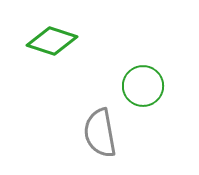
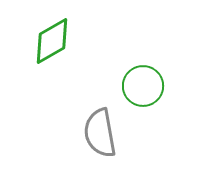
green diamond: rotated 48 degrees counterclockwise
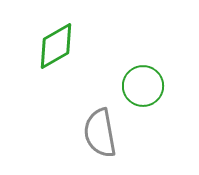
green diamond: moved 4 px right, 5 px down
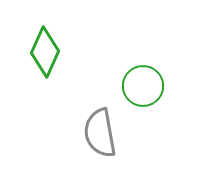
green diamond: moved 11 px left, 6 px down; rotated 36 degrees counterclockwise
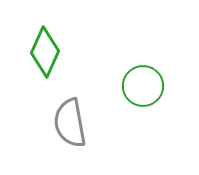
gray semicircle: moved 30 px left, 10 px up
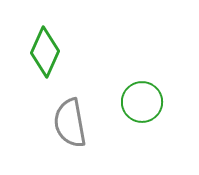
green circle: moved 1 px left, 16 px down
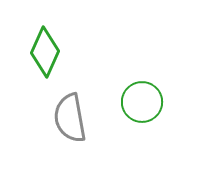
gray semicircle: moved 5 px up
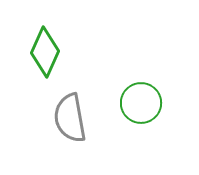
green circle: moved 1 px left, 1 px down
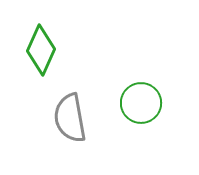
green diamond: moved 4 px left, 2 px up
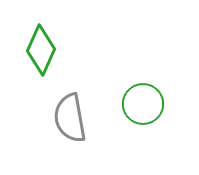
green circle: moved 2 px right, 1 px down
